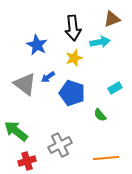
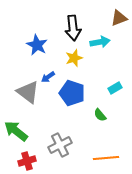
brown triangle: moved 7 px right, 1 px up
gray triangle: moved 3 px right, 8 px down
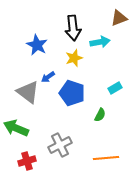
green semicircle: rotated 112 degrees counterclockwise
green arrow: moved 3 px up; rotated 15 degrees counterclockwise
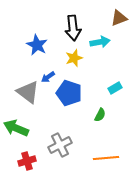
blue pentagon: moved 3 px left
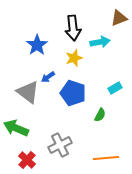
blue star: rotated 10 degrees clockwise
blue pentagon: moved 4 px right
red cross: moved 1 px up; rotated 30 degrees counterclockwise
